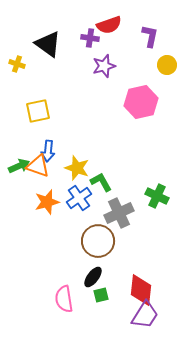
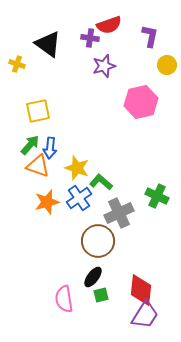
blue arrow: moved 2 px right, 3 px up
green arrow: moved 11 px right, 21 px up; rotated 25 degrees counterclockwise
green L-shape: rotated 20 degrees counterclockwise
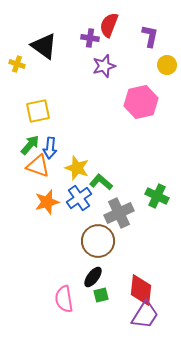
red semicircle: rotated 130 degrees clockwise
black triangle: moved 4 px left, 2 px down
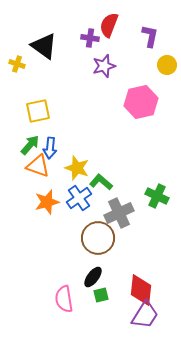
brown circle: moved 3 px up
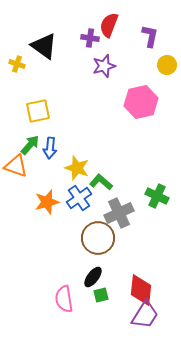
orange triangle: moved 22 px left
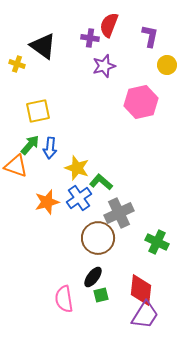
black triangle: moved 1 px left
green cross: moved 46 px down
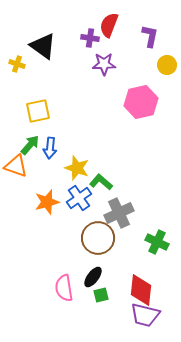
purple star: moved 2 px up; rotated 15 degrees clockwise
pink semicircle: moved 11 px up
purple trapezoid: rotated 72 degrees clockwise
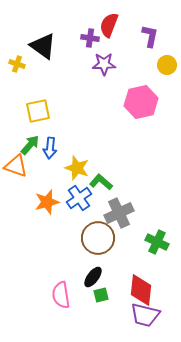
pink semicircle: moved 3 px left, 7 px down
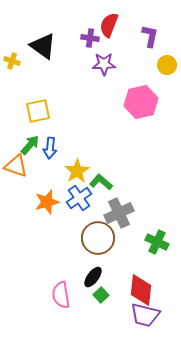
yellow cross: moved 5 px left, 3 px up
yellow star: moved 3 px down; rotated 20 degrees clockwise
green square: rotated 28 degrees counterclockwise
